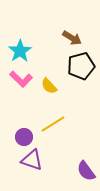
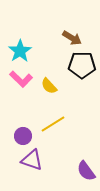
black pentagon: moved 1 px right, 1 px up; rotated 16 degrees clockwise
purple circle: moved 1 px left, 1 px up
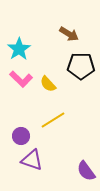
brown arrow: moved 3 px left, 4 px up
cyan star: moved 1 px left, 2 px up
black pentagon: moved 1 px left, 1 px down
yellow semicircle: moved 1 px left, 2 px up
yellow line: moved 4 px up
purple circle: moved 2 px left
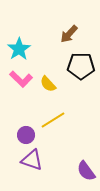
brown arrow: rotated 102 degrees clockwise
purple circle: moved 5 px right, 1 px up
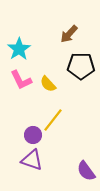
pink L-shape: moved 1 px down; rotated 20 degrees clockwise
yellow line: rotated 20 degrees counterclockwise
purple circle: moved 7 px right
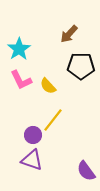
yellow semicircle: moved 2 px down
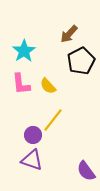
cyan star: moved 5 px right, 2 px down
black pentagon: moved 5 px up; rotated 28 degrees counterclockwise
pink L-shape: moved 4 px down; rotated 20 degrees clockwise
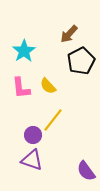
pink L-shape: moved 4 px down
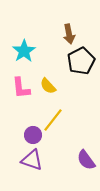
brown arrow: rotated 54 degrees counterclockwise
purple semicircle: moved 11 px up
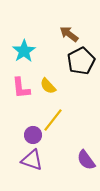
brown arrow: rotated 138 degrees clockwise
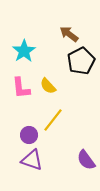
purple circle: moved 4 px left
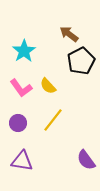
pink L-shape: rotated 30 degrees counterclockwise
purple circle: moved 11 px left, 12 px up
purple triangle: moved 10 px left, 1 px down; rotated 10 degrees counterclockwise
